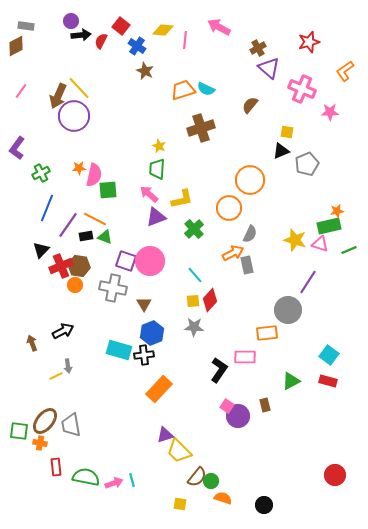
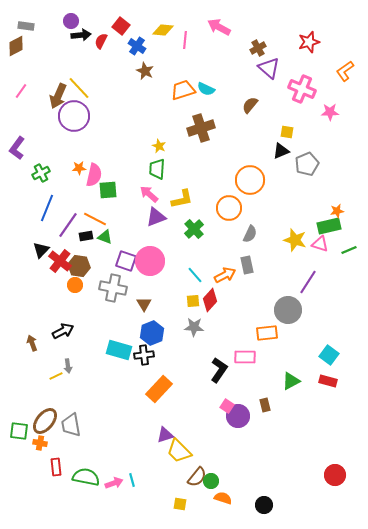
orange arrow at (233, 253): moved 8 px left, 22 px down
red cross at (61, 266): moved 1 px left, 5 px up; rotated 30 degrees counterclockwise
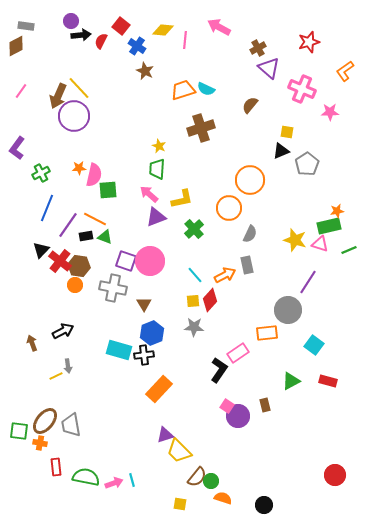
gray pentagon at (307, 164): rotated 10 degrees counterclockwise
cyan square at (329, 355): moved 15 px left, 10 px up
pink rectangle at (245, 357): moved 7 px left, 4 px up; rotated 35 degrees counterclockwise
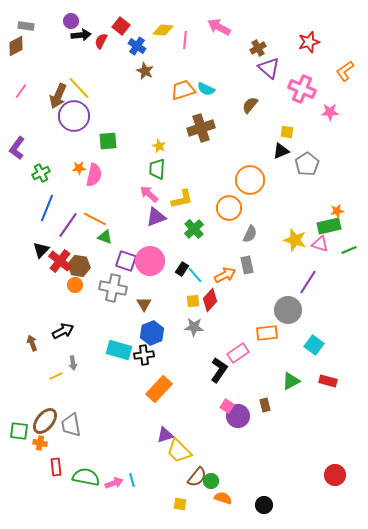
green square at (108, 190): moved 49 px up
black rectangle at (86, 236): moved 96 px right, 33 px down; rotated 48 degrees counterclockwise
gray arrow at (68, 366): moved 5 px right, 3 px up
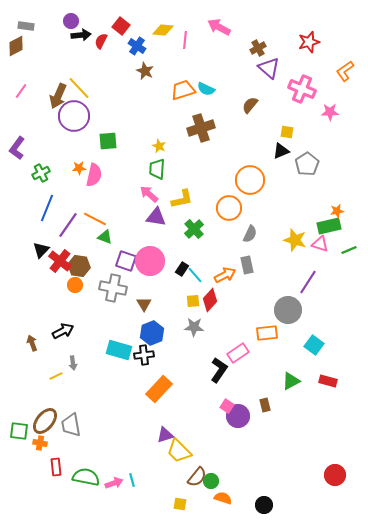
purple triangle at (156, 217): rotated 30 degrees clockwise
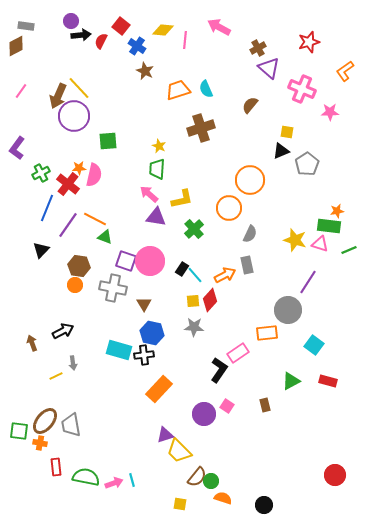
cyan semicircle at (206, 89): rotated 42 degrees clockwise
orange trapezoid at (183, 90): moved 5 px left
green rectangle at (329, 226): rotated 20 degrees clockwise
red cross at (60, 261): moved 8 px right, 77 px up
blue hexagon at (152, 333): rotated 25 degrees counterclockwise
purple circle at (238, 416): moved 34 px left, 2 px up
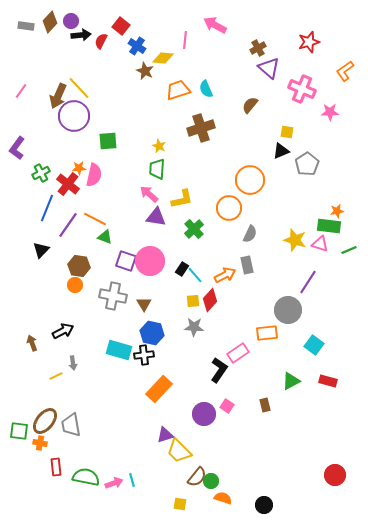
pink arrow at (219, 27): moved 4 px left, 2 px up
yellow diamond at (163, 30): moved 28 px down
brown diamond at (16, 46): moved 34 px right, 24 px up; rotated 20 degrees counterclockwise
gray cross at (113, 288): moved 8 px down
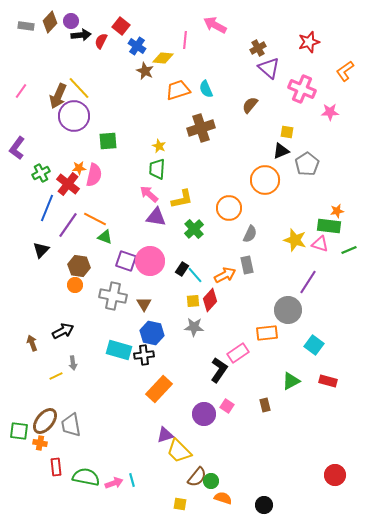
orange circle at (250, 180): moved 15 px right
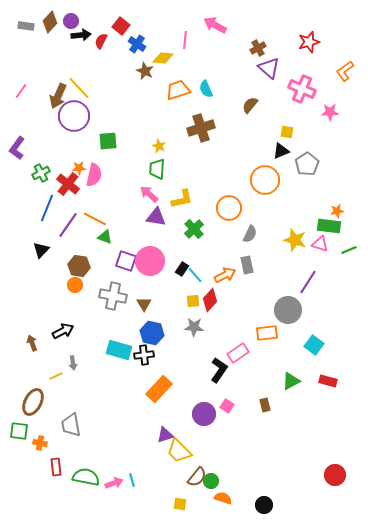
blue cross at (137, 46): moved 2 px up
brown ellipse at (45, 421): moved 12 px left, 19 px up; rotated 12 degrees counterclockwise
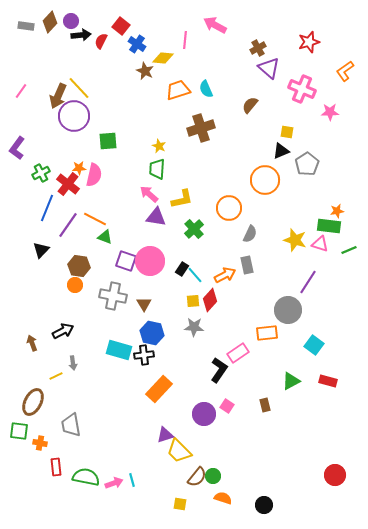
green circle at (211, 481): moved 2 px right, 5 px up
